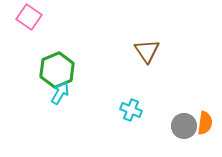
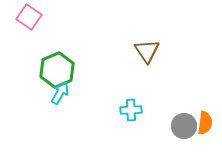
cyan cross: rotated 25 degrees counterclockwise
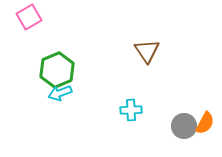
pink square: rotated 25 degrees clockwise
cyan arrow: rotated 140 degrees counterclockwise
orange semicircle: rotated 20 degrees clockwise
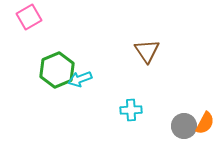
cyan arrow: moved 20 px right, 14 px up
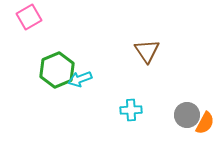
gray circle: moved 3 px right, 11 px up
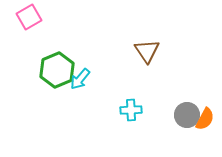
cyan arrow: rotated 30 degrees counterclockwise
orange semicircle: moved 4 px up
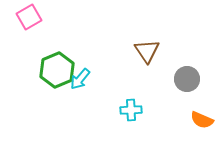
gray circle: moved 36 px up
orange semicircle: moved 3 px left, 1 px down; rotated 85 degrees clockwise
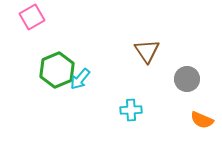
pink square: moved 3 px right
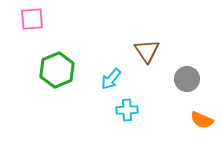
pink square: moved 2 px down; rotated 25 degrees clockwise
cyan arrow: moved 31 px right
cyan cross: moved 4 px left
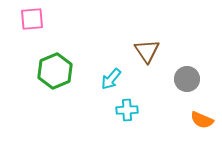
green hexagon: moved 2 px left, 1 px down
